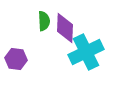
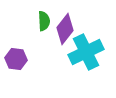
purple diamond: moved 1 px down; rotated 36 degrees clockwise
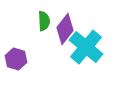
cyan cross: moved 5 px up; rotated 24 degrees counterclockwise
purple hexagon: rotated 10 degrees clockwise
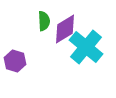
purple diamond: rotated 20 degrees clockwise
purple hexagon: moved 1 px left, 2 px down
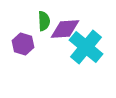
purple diamond: rotated 28 degrees clockwise
purple hexagon: moved 8 px right, 17 px up
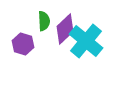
purple diamond: rotated 40 degrees counterclockwise
cyan cross: moved 6 px up
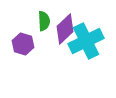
cyan cross: rotated 24 degrees clockwise
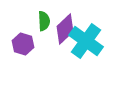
cyan cross: rotated 28 degrees counterclockwise
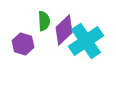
purple diamond: moved 1 px left, 1 px down
cyan cross: rotated 20 degrees clockwise
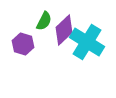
green semicircle: rotated 30 degrees clockwise
cyan cross: moved 1 px right, 1 px down; rotated 24 degrees counterclockwise
